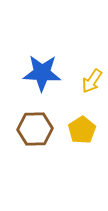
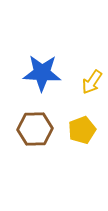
yellow arrow: moved 1 px down
yellow pentagon: rotated 12 degrees clockwise
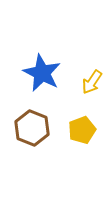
blue star: rotated 24 degrees clockwise
brown hexagon: moved 3 px left, 1 px up; rotated 24 degrees clockwise
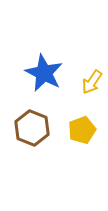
blue star: moved 2 px right
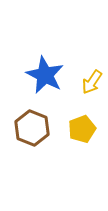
blue star: moved 1 px right, 2 px down
yellow pentagon: moved 1 px up
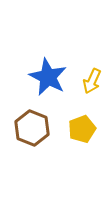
blue star: moved 3 px right, 2 px down
yellow arrow: moved 1 px up; rotated 10 degrees counterclockwise
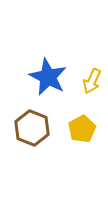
yellow pentagon: rotated 8 degrees counterclockwise
